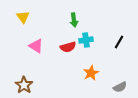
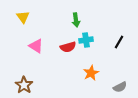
green arrow: moved 2 px right
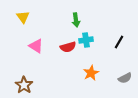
gray semicircle: moved 5 px right, 9 px up
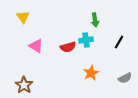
green arrow: moved 19 px right
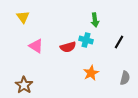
cyan cross: rotated 24 degrees clockwise
gray semicircle: rotated 48 degrees counterclockwise
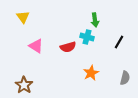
cyan cross: moved 1 px right, 3 px up
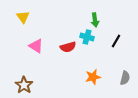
black line: moved 3 px left, 1 px up
orange star: moved 2 px right, 4 px down; rotated 14 degrees clockwise
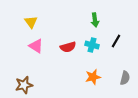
yellow triangle: moved 8 px right, 5 px down
cyan cross: moved 5 px right, 8 px down
brown star: rotated 24 degrees clockwise
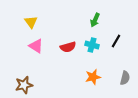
green arrow: rotated 32 degrees clockwise
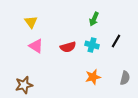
green arrow: moved 1 px left, 1 px up
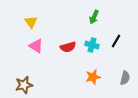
green arrow: moved 2 px up
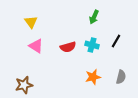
gray semicircle: moved 4 px left, 1 px up
